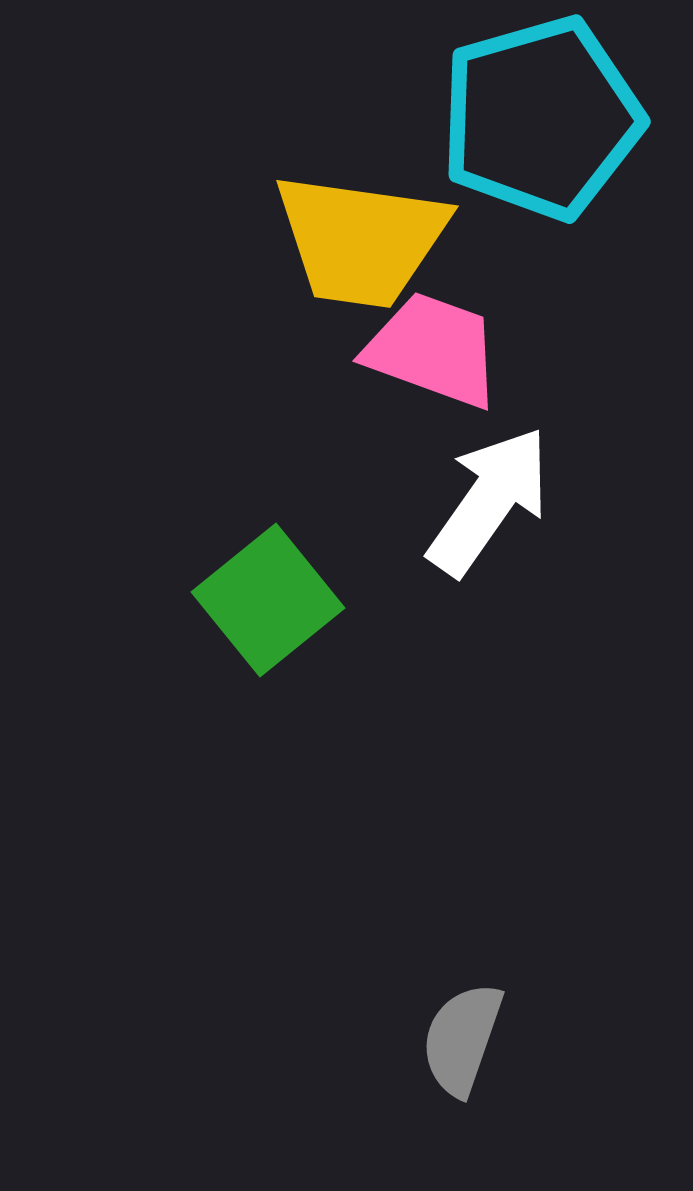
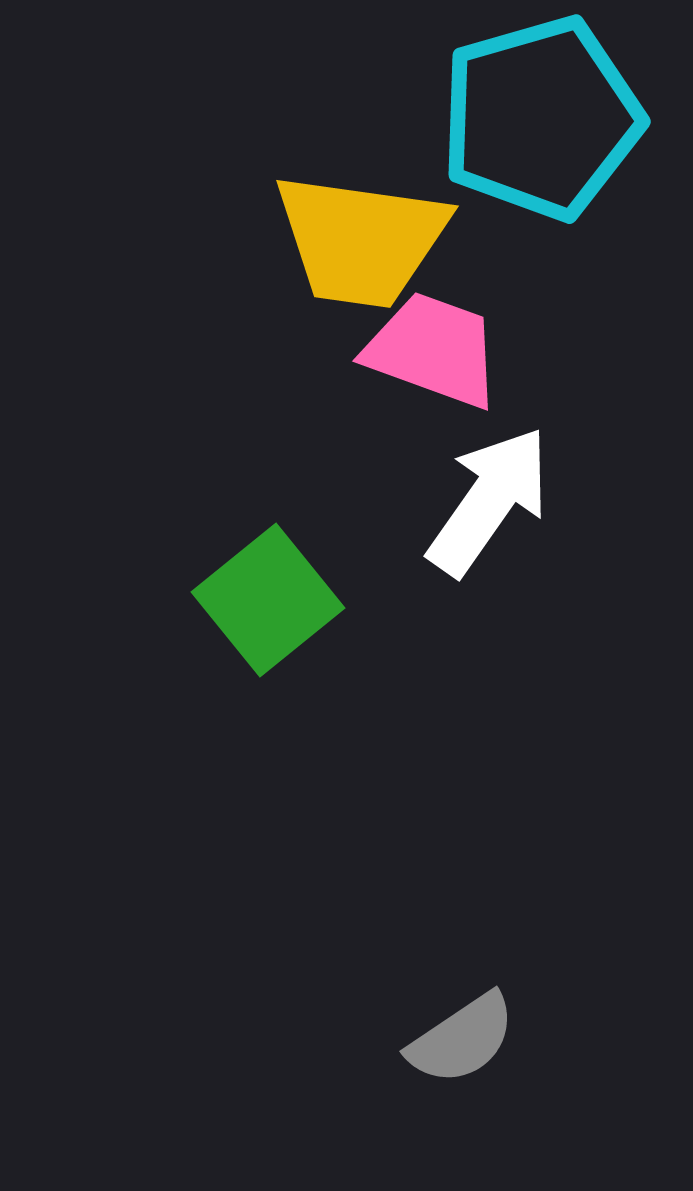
gray semicircle: rotated 143 degrees counterclockwise
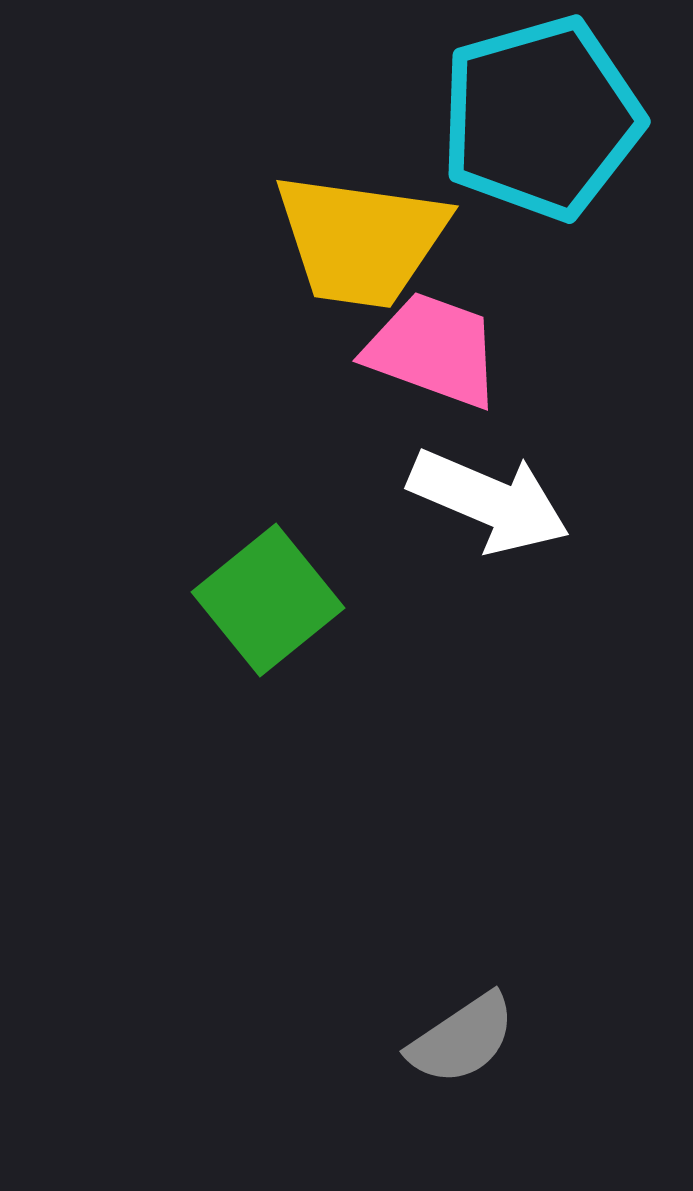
white arrow: rotated 78 degrees clockwise
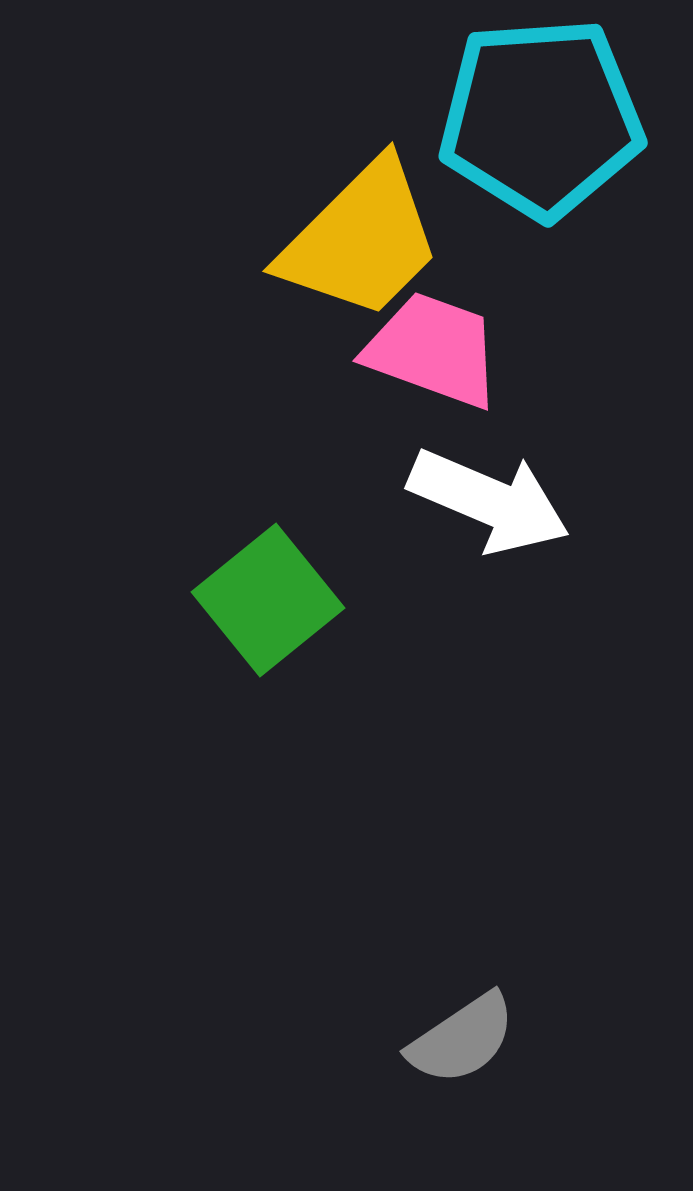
cyan pentagon: rotated 12 degrees clockwise
yellow trapezoid: rotated 53 degrees counterclockwise
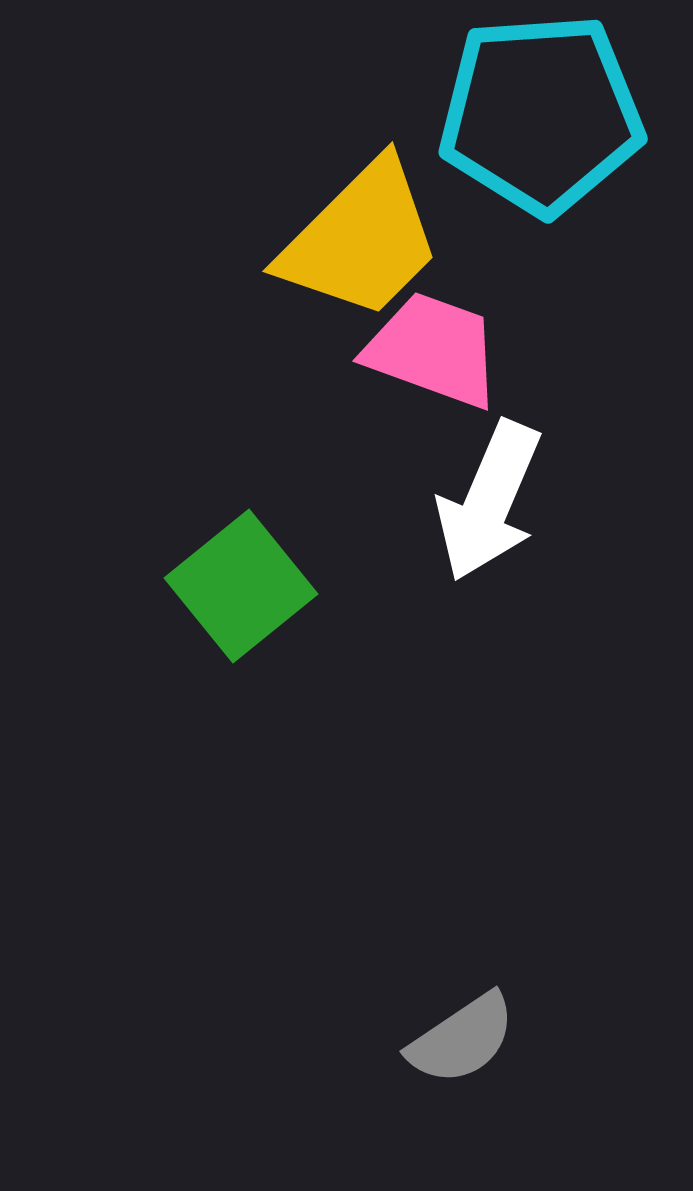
cyan pentagon: moved 4 px up
white arrow: rotated 90 degrees clockwise
green square: moved 27 px left, 14 px up
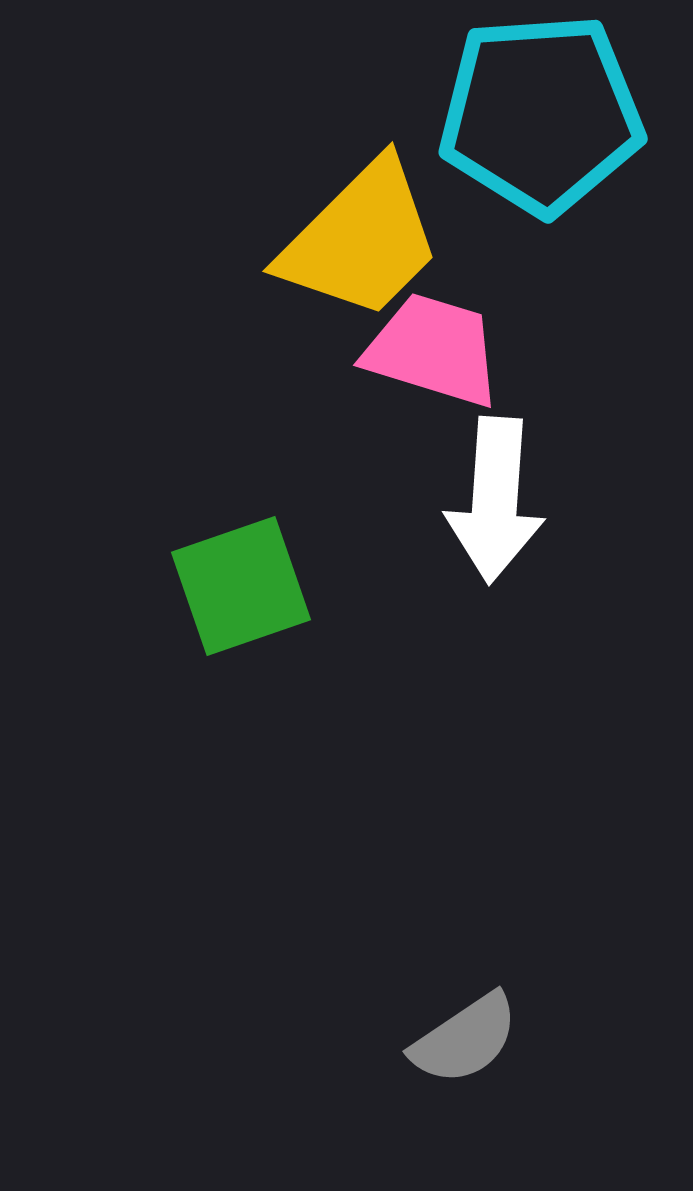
pink trapezoid: rotated 3 degrees counterclockwise
white arrow: moved 6 px right, 1 px up; rotated 19 degrees counterclockwise
green square: rotated 20 degrees clockwise
gray semicircle: moved 3 px right
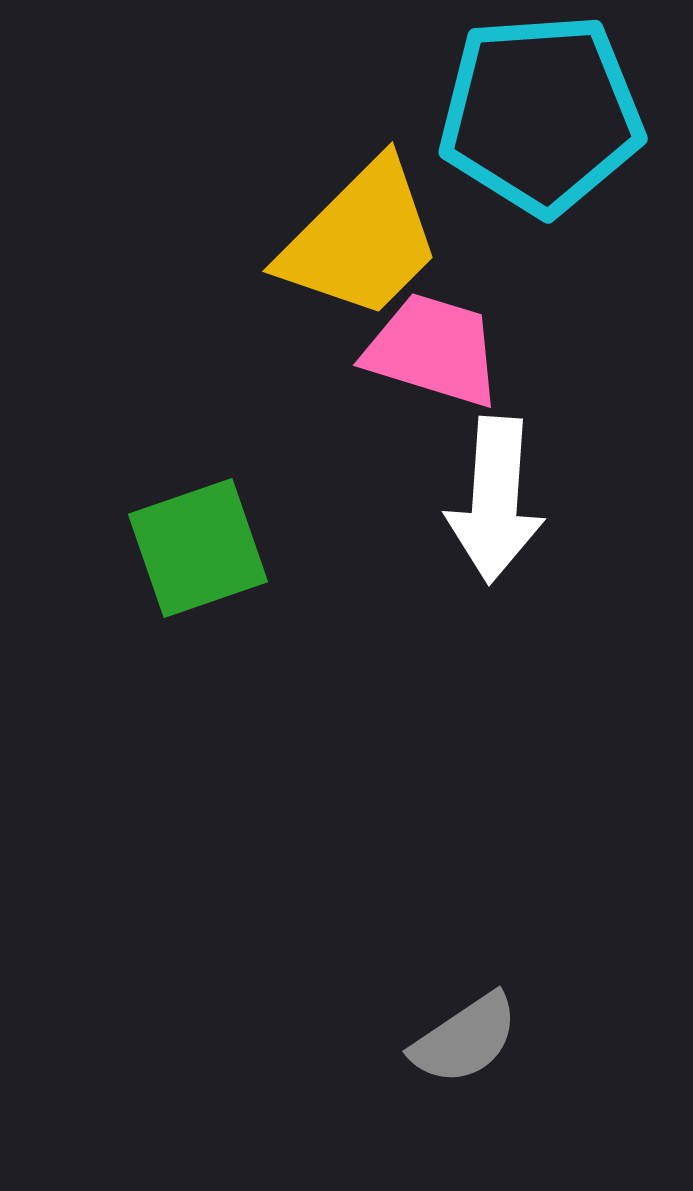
green square: moved 43 px left, 38 px up
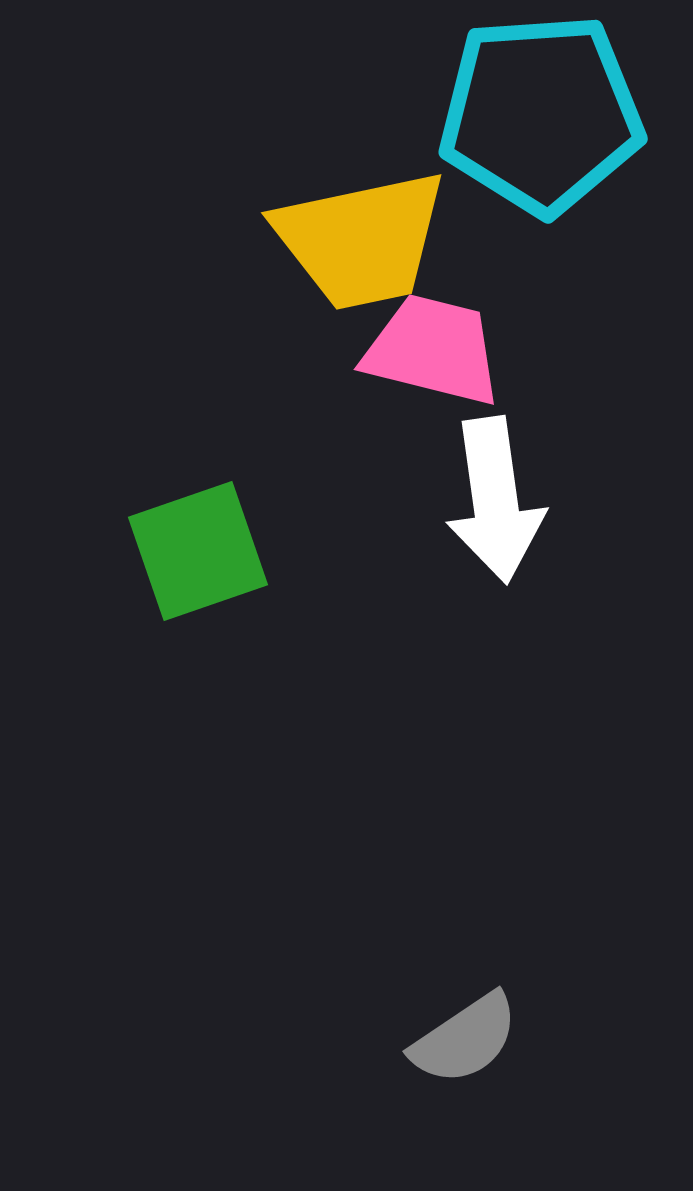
yellow trapezoid: rotated 33 degrees clockwise
pink trapezoid: rotated 3 degrees counterclockwise
white arrow: rotated 12 degrees counterclockwise
green square: moved 3 px down
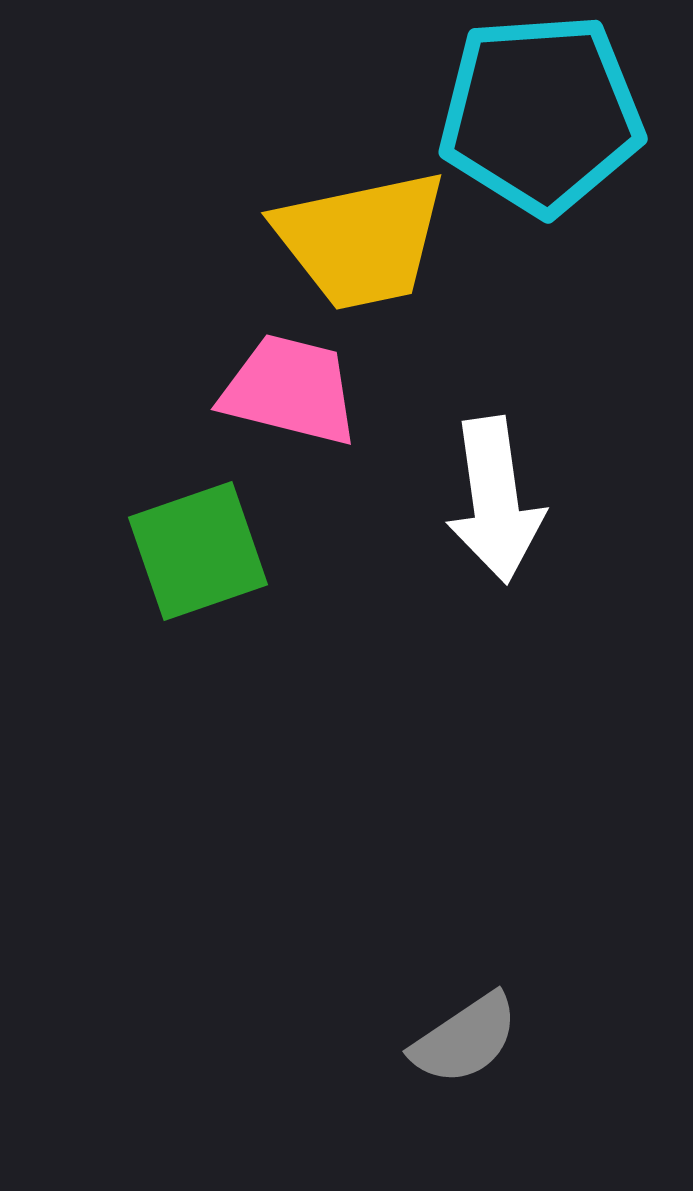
pink trapezoid: moved 143 px left, 40 px down
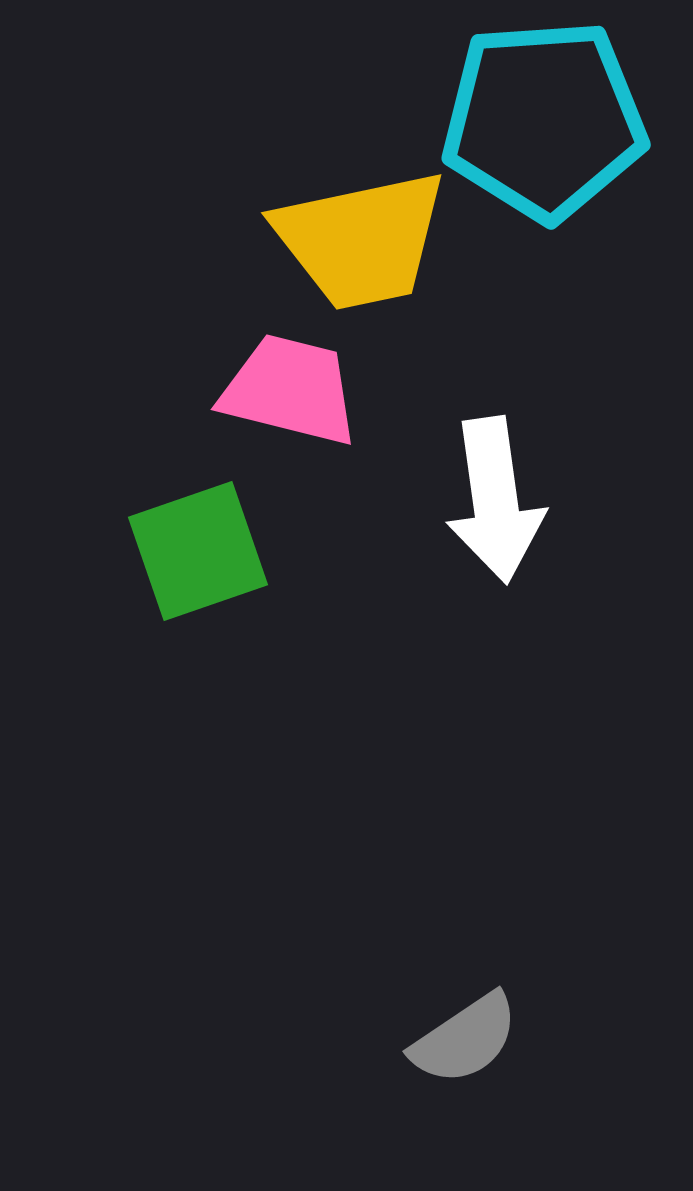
cyan pentagon: moved 3 px right, 6 px down
